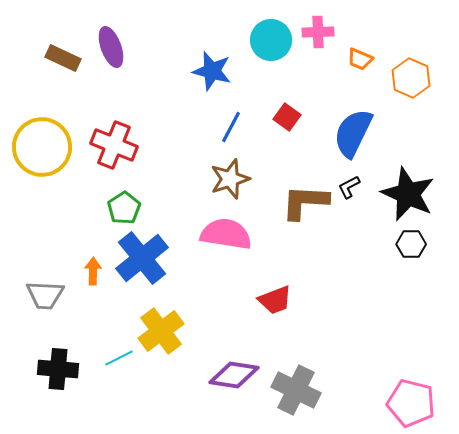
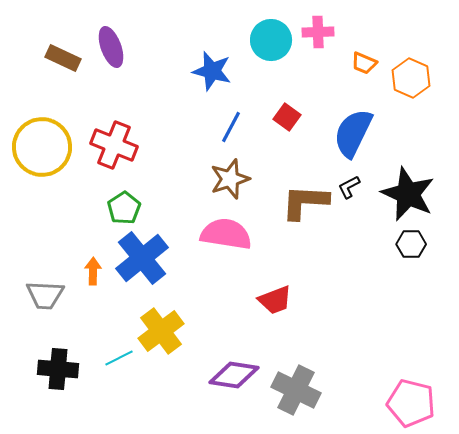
orange trapezoid: moved 4 px right, 4 px down
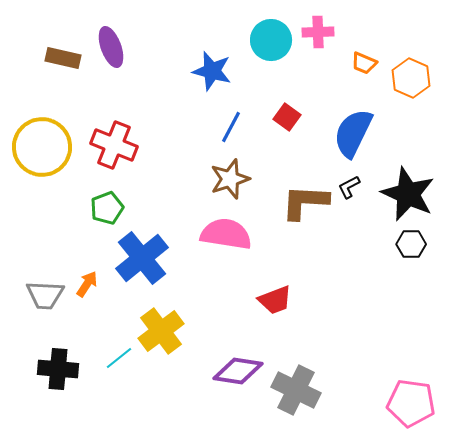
brown rectangle: rotated 12 degrees counterclockwise
green pentagon: moved 17 px left; rotated 12 degrees clockwise
orange arrow: moved 6 px left, 13 px down; rotated 32 degrees clockwise
cyan line: rotated 12 degrees counterclockwise
purple diamond: moved 4 px right, 4 px up
pink pentagon: rotated 6 degrees counterclockwise
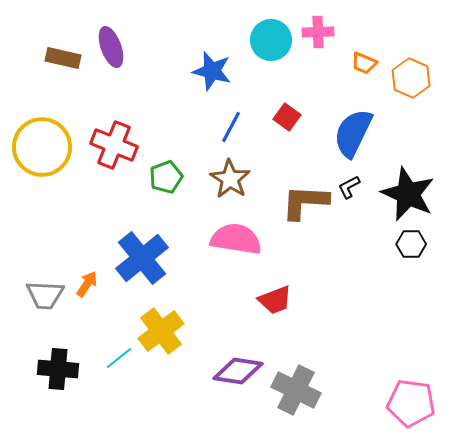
brown star: rotated 21 degrees counterclockwise
green pentagon: moved 59 px right, 31 px up
pink semicircle: moved 10 px right, 5 px down
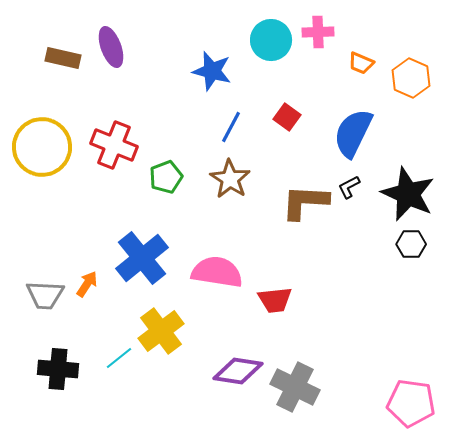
orange trapezoid: moved 3 px left
pink semicircle: moved 19 px left, 33 px down
red trapezoid: rotated 15 degrees clockwise
gray cross: moved 1 px left, 3 px up
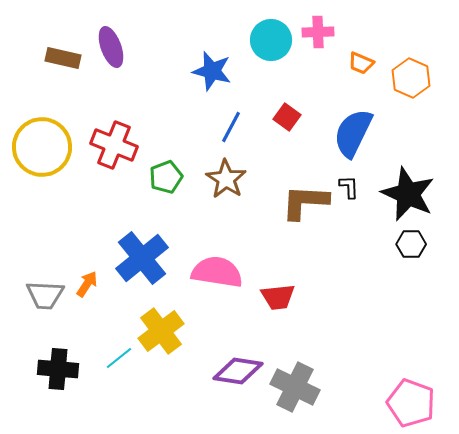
brown star: moved 4 px left
black L-shape: rotated 115 degrees clockwise
red trapezoid: moved 3 px right, 3 px up
pink pentagon: rotated 12 degrees clockwise
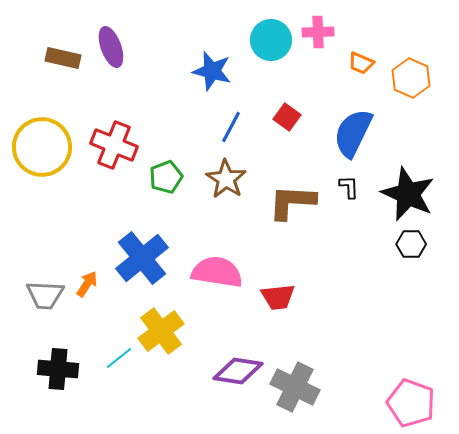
brown L-shape: moved 13 px left
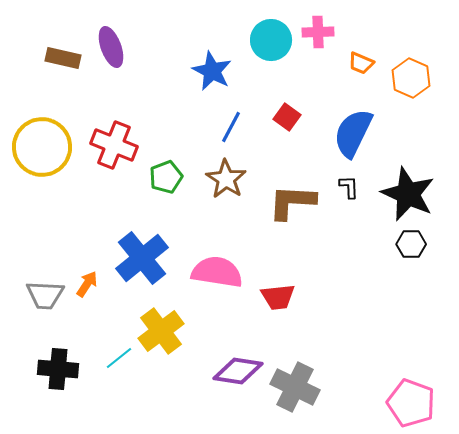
blue star: rotated 12 degrees clockwise
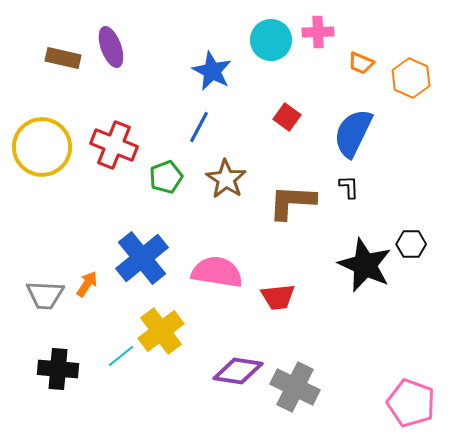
blue line: moved 32 px left
black star: moved 43 px left, 71 px down
cyan line: moved 2 px right, 2 px up
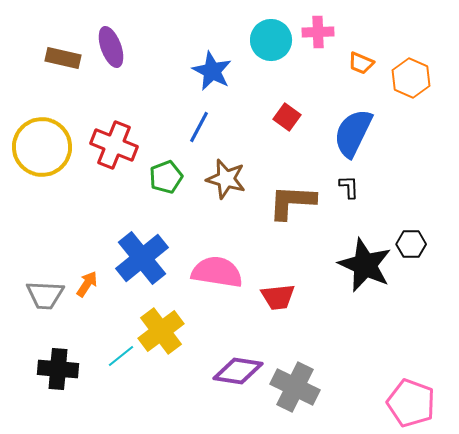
brown star: rotated 18 degrees counterclockwise
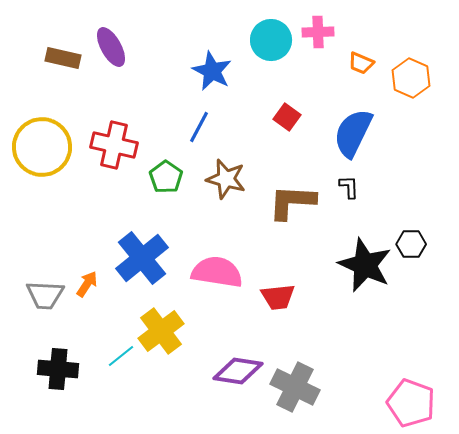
purple ellipse: rotated 9 degrees counterclockwise
red cross: rotated 9 degrees counterclockwise
green pentagon: rotated 16 degrees counterclockwise
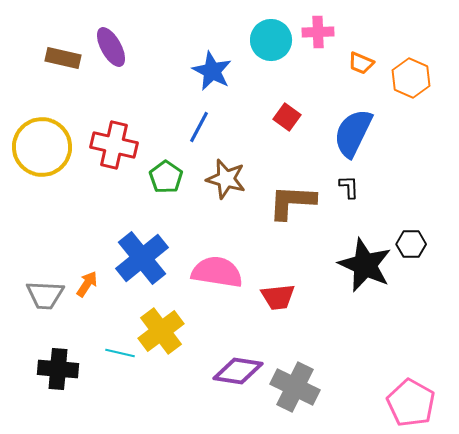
cyan line: moved 1 px left, 3 px up; rotated 52 degrees clockwise
pink pentagon: rotated 9 degrees clockwise
